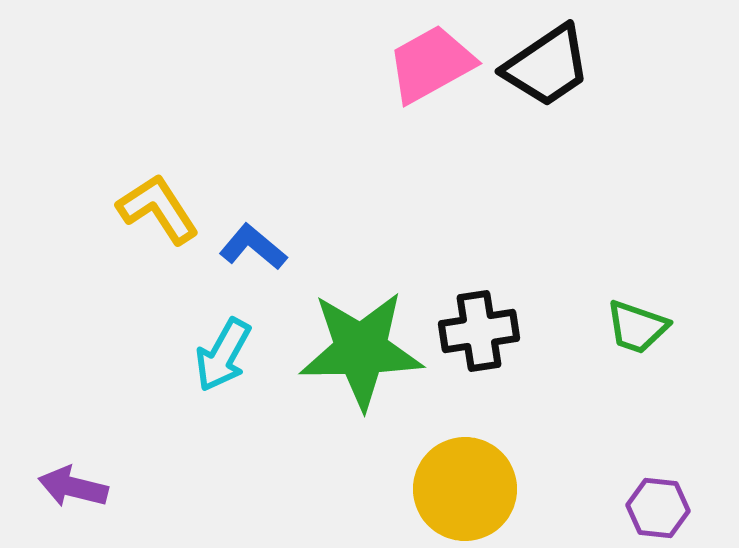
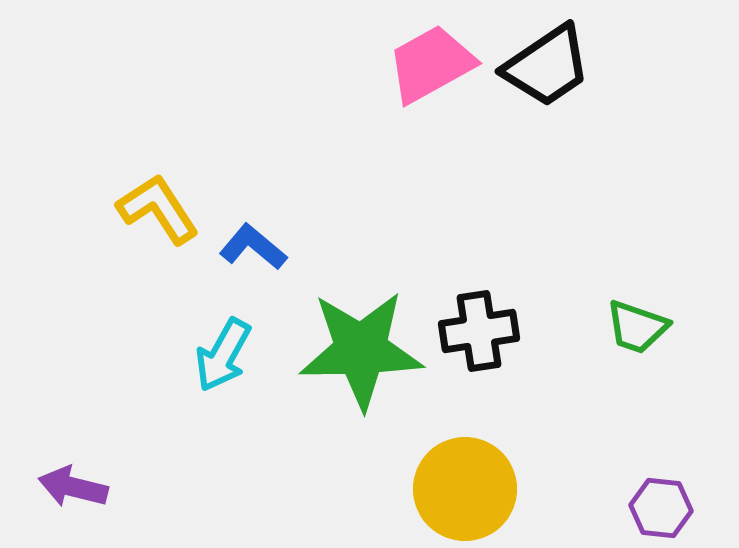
purple hexagon: moved 3 px right
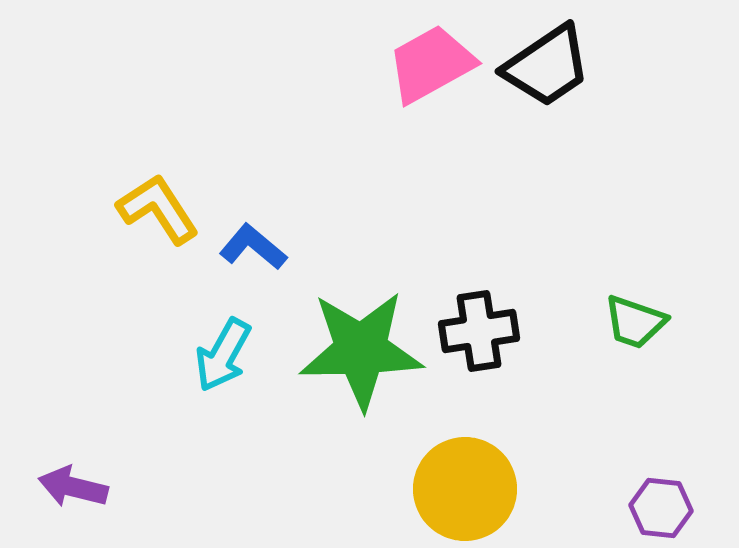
green trapezoid: moved 2 px left, 5 px up
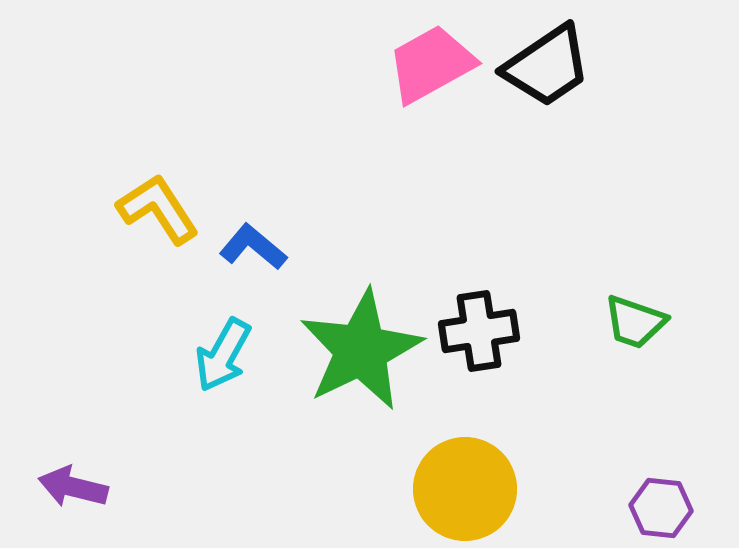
green star: rotated 25 degrees counterclockwise
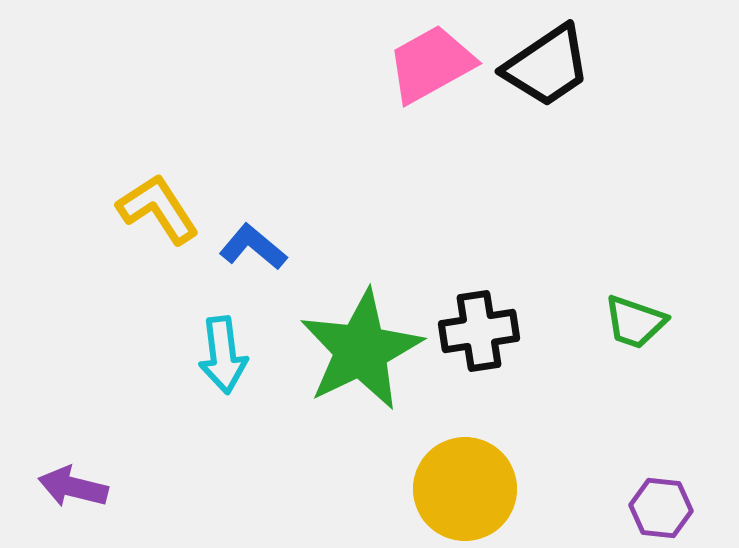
cyan arrow: rotated 36 degrees counterclockwise
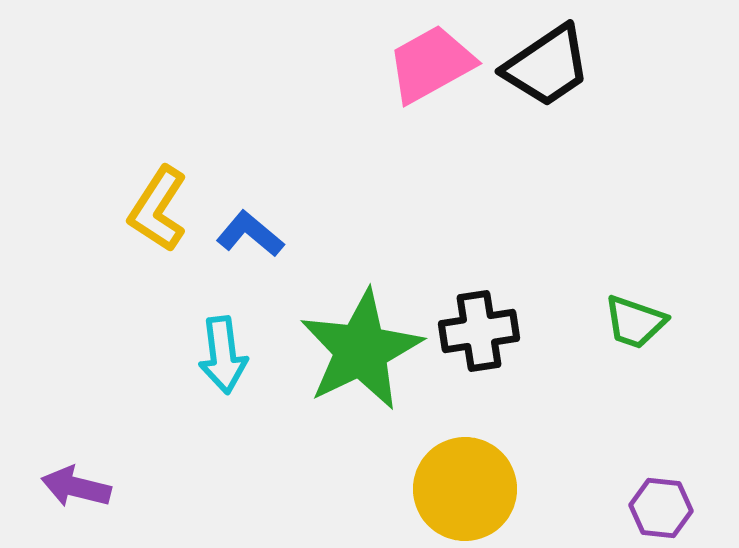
yellow L-shape: rotated 114 degrees counterclockwise
blue L-shape: moved 3 px left, 13 px up
purple arrow: moved 3 px right
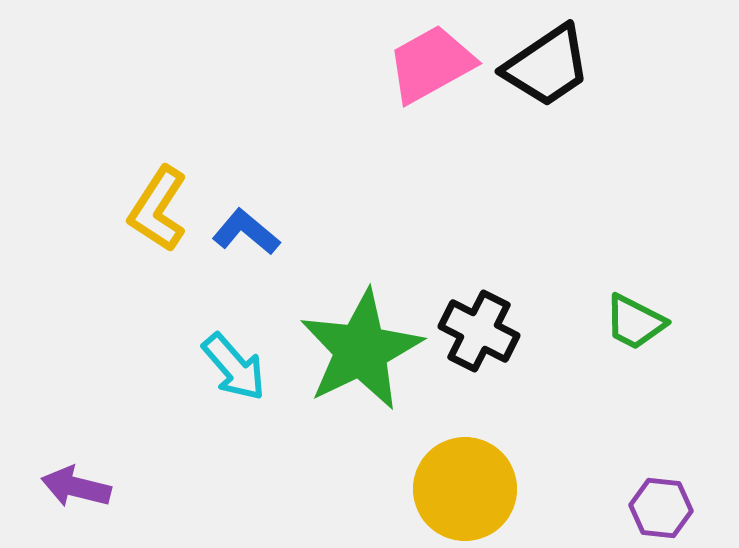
blue L-shape: moved 4 px left, 2 px up
green trapezoid: rotated 8 degrees clockwise
black cross: rotated 36 degrees clockwise
cyan arrow: moved 11 px right, 12 px down; rotated 34 degrees counterclockwise
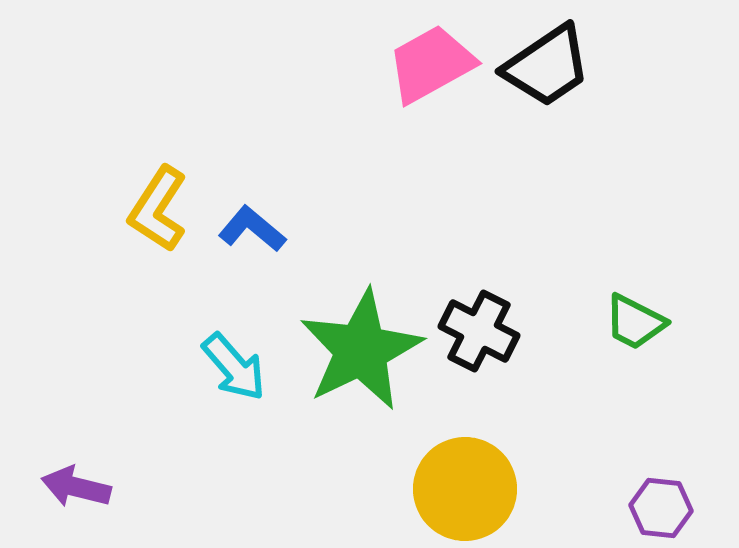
blue L-shape: moved 6 px right, 3 px up
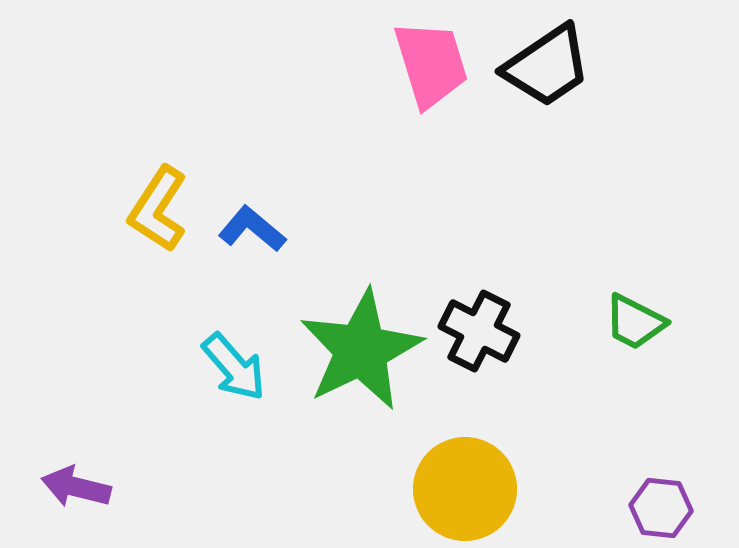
pink trapezoid: rotated 102 degrees clockwise
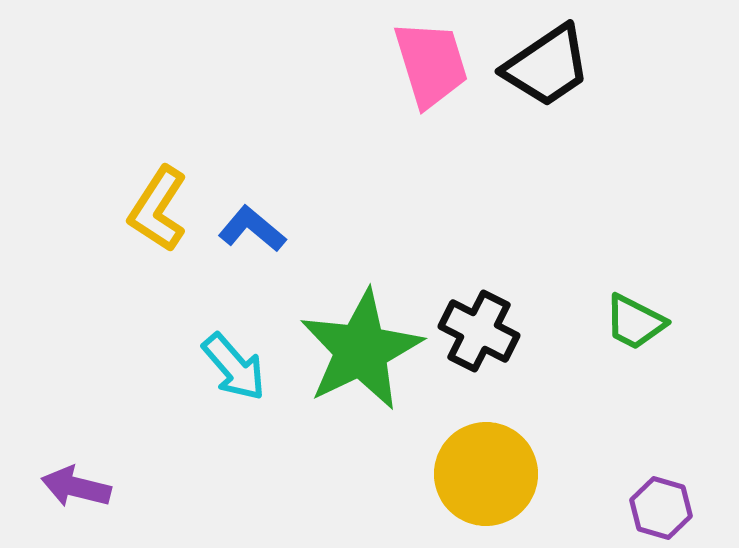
yellow circle: moved 21 px right, 15 px up
purple hexagon: rotated 10 degrees clockwise
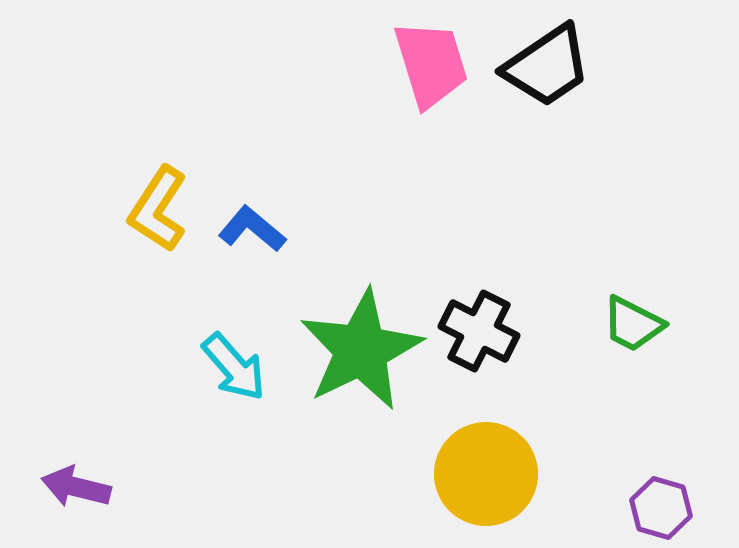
green trapezoid: moved 2 px left, 2 px down
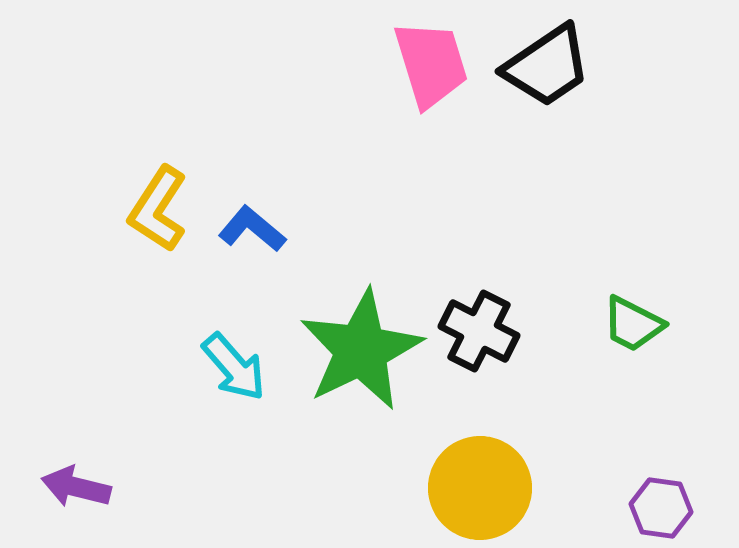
yellow circle: moved 6 px left, 14 px down
purple hexagon: rotated 8 degrees counterclockwise
